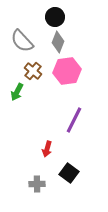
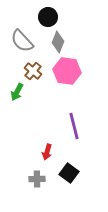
black circle: moved 7 px left
pink hexagon: rotated 16 degrees clockwise
purple line: moved 6 px down; rotated 40 degrees counterclockwise
red arrow: moved 3 px down
gray cross: moved 5 px up
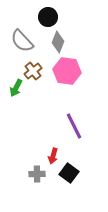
brown cross: rotated 12 degrees clockwise
green arrow: moved 1 px left, 4 px up
purple line: rotated 12 degrees counterclockwise
red arrow: moved 6 px right, 4 px down
gray cross: moved 5 px up
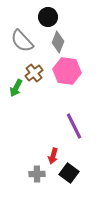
brown cross: moved 1 px right, 2 px down
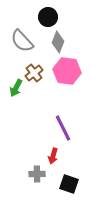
purple line: moved 11 px left, 2 px down
black square: moved 11 px down; rotated 18 degrees counterclockwise
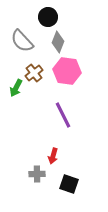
purple line: moved 13 px up
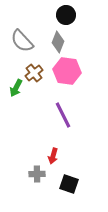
black circle: moved 18 px right, 2 px up
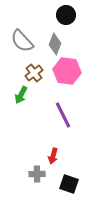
gray diamond: moved 3 px left, 2 px down
green arrow: moved 5 px right, 7 px down
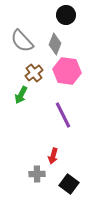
black square: rotated 18 degrees clockwise
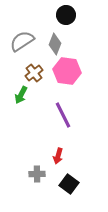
gray semicircle: rotated 100 degrees clockwise
red arrow: moved 5 px right
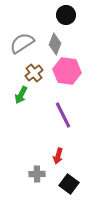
gray semicircle: moved 2 px down
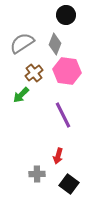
green arrow: rotated 18 degrees clockwise
